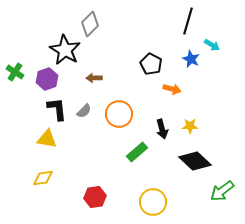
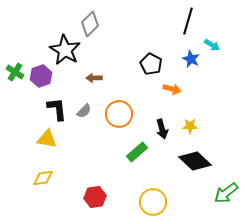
purple hexagon: moved 6 px left, 3 px up
green arrow: moved 4 px right, 2 px down
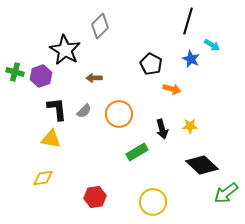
gray diamond: moved 10 px right, 2 px down
green cross: rotated 18 degrees counterclockwise
yellow triangle: moved 4 px right
green rectangle: rotated 10 degrees clockwise
black diamond: moved 7 px right, 4 px down
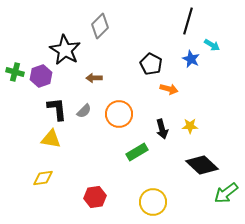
orange arrow: moved 3 px left
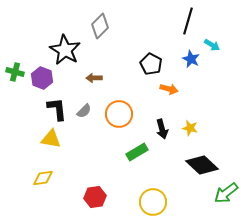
purple hexagon: moved 1 px right, 2 px down; rotated 20 degrees counterclockwise
yellow star: moved 2 px down; rotated 14 degrees clockwise
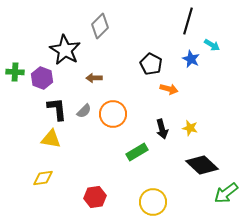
green cross: rotated 12 degrees counterclockwise
orange circle: moved 6 px left
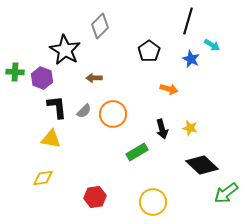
black pentagon: moved 2 px left, 13 px up; rotated 10 degrees clockwise
black L-shape: moved 2 px up
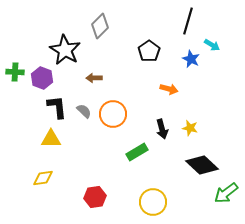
gray semicircle: rotated 91 degrees counterclockwise
yellow triangle: rotated 10 degrees counterclockwise
